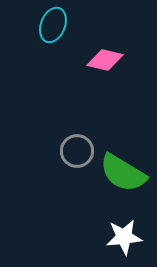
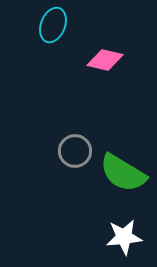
gray circle: moved 2 px left
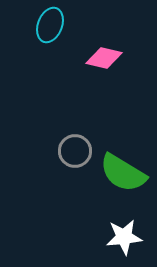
cyan ellipse: moved 3 px left
pink diamond: moved 1 px left, 2 px up
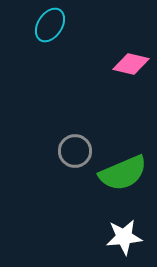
cyan ellipse: rotated 12 degrees clockwise
pink diamond: moved 27 px right, 6 px down
green semicircle: rotated 54 degrees counterclockwise
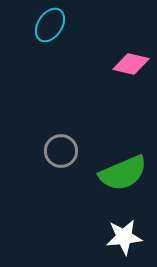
gray circle: moved 14 px left
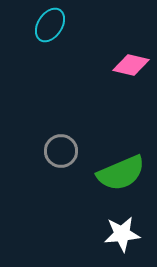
pink diamond: moved 1 px down
green semicircle: moved 2 px left
white star: moved 2 px left, 3 px up
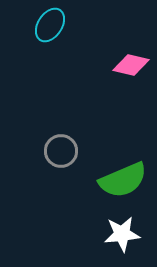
green semicircle: moved 2 px right, 7 px down
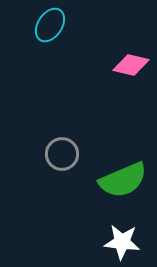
gray circle: moved 1 px right, 3 px down
white star: moved 8 px down; rotated 12 degrees clockwise
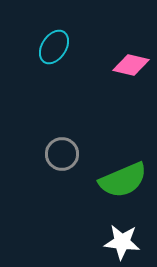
cyan ellipse: moved 4 px right, 22 px down
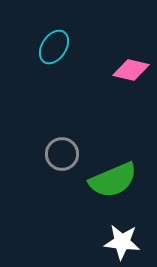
pink diamond: moved 5 px down
green semicircle: moved 10 px left
